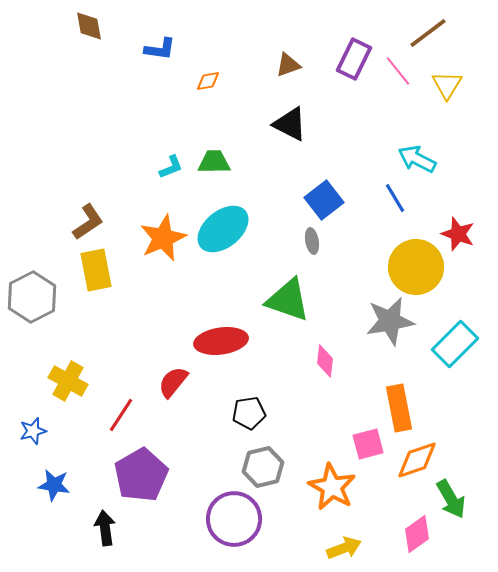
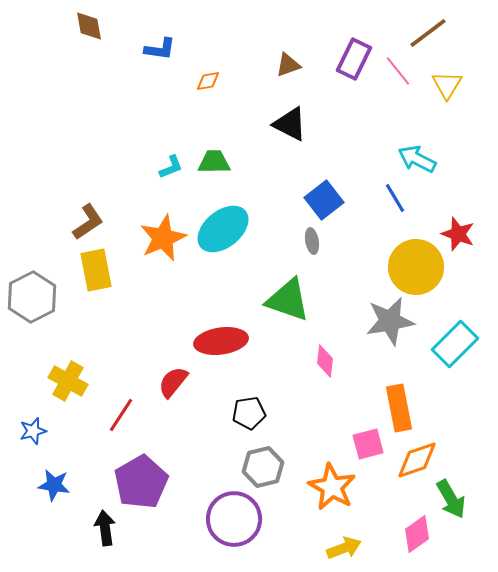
purple pentagon at (141, 475): moved 7 px down
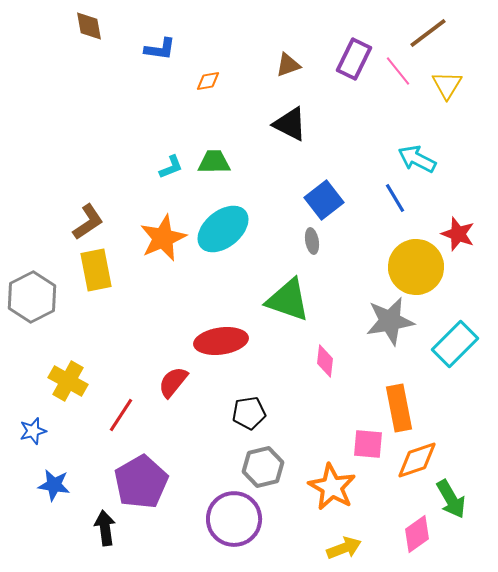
pink square at (368, 444): rotated 20 degrees clockwise
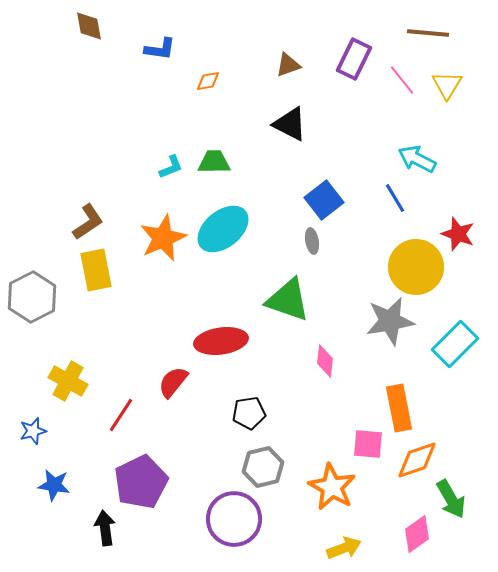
brown line at (428, 33): rotated 42 degrees clockwise
pink line at (398, 71): moved 4 px right, 9 px down
purple pentagon at (141, 482): rotated 4 degrees clockwise
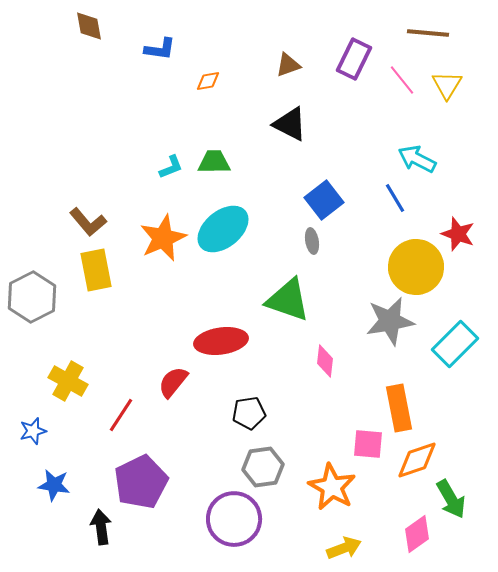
brown L-shape at (88, 222): rotated 84 degrees clockwise
gray hexagon at (263, 467): rotated 6 degrees clockwise
black arrow at (105, 528): moved 4 px left, 1 px up
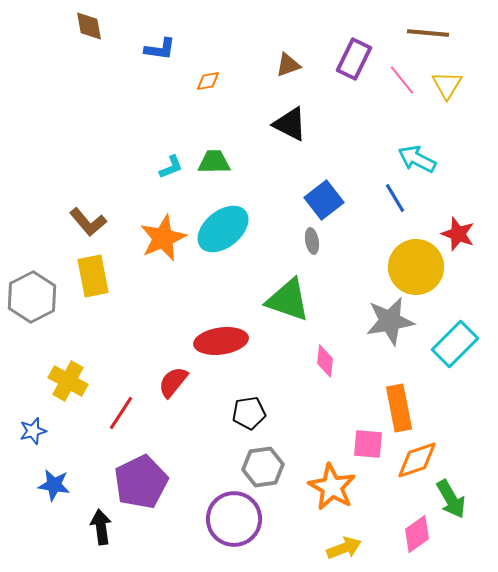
yellow rectangle at (96, 270): moved 3 px left, 6 px down
red line at (121, 415): moved 2 px up
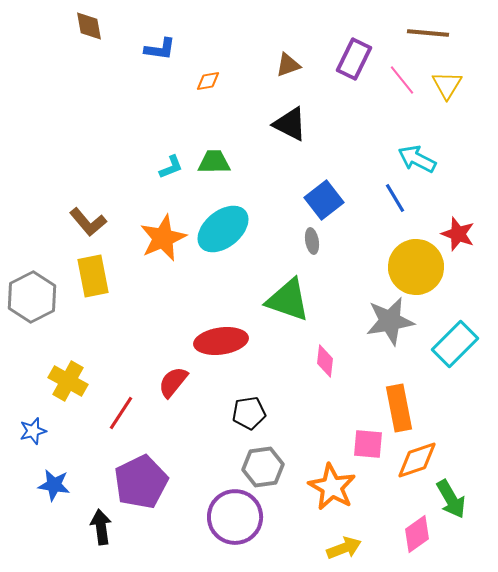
purple circle at (234, 519): moved 1 px right, 2 px up
